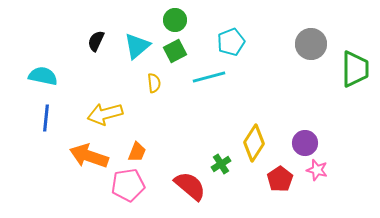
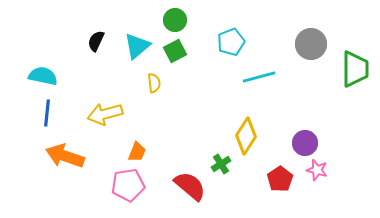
cyan line: moved 50 px right
blue line: moved 1 px right, 5 px up
yellow diamond: moved 8 px left, 7 px up
orange arrow: moved 24 px left
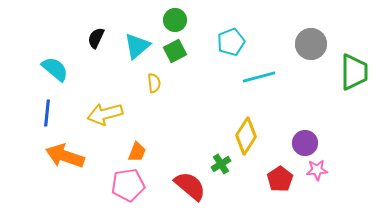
black semicircle: moved 3 px up
green trapezoid: moved 1 px left, 3 px down
cyan semicircle: moved 12 px right, 7 px up; rotated 28 degrees clockwise
pink star: rotated 20 degrees counterclockwise
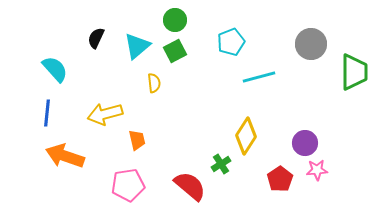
cyan semicircle: rotated 8 degrees clockwise
orange trapezoid: moved 12 px up; rotated 35 degrees counterclockwise
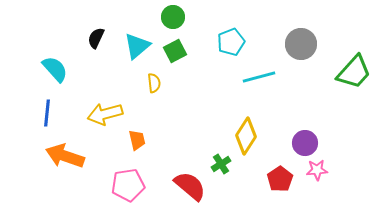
green circle: moved 2 px left, 3 px up
gray circle: moved 10 px left
green trapezoid: rotated 42 degrees clockwise
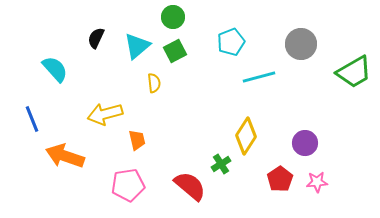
green trapezoid: rotated 18 degrees clockwise
blue line: moved 15 px left, 6 px down; rotated 28 degrees counterclockwise
pink star: moved 12 px down
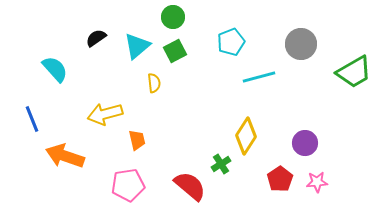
black semicircle: rotated 30 degrees clockwise
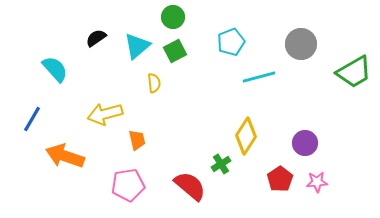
blue line: rotated 52 degrees clockwise
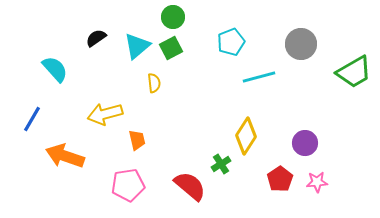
green square: moved 4 px left, 3 px up
